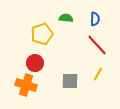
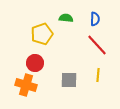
yellow line: moved 1 px down; rotated 24 degrees counterclockwise
gray square: moved 1 px left, 1 px up
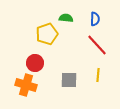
yellow pentagon: moved 5 px right
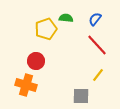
blue semicircle: rotated 144 degrees counterclockwise
yellow pentagon: moved 1 px left, 5 px up
red circle: moved 1 px right, 2 px up
yellow line: rotated 32 degrees clockwise
gray square: moved 12 px right, 16 px down
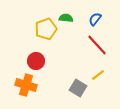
yellow line: rotated 16 degrees clockwise
gray square: moved 3 px left, 8 px up; rotated 30 degrees clockwise
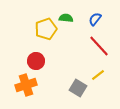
red line: moved 2 px right, 1 px down
orange cross: rotated 35 degrees counterclockwise
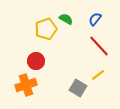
green semicircle: moved 1 px down; rotated 24 degrees clockwise
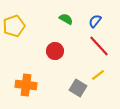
blue semicircle: moved 2 px down
yellow pentagon: moved 32 px left, 3 px up
red circle: moved 19 px right, 10 px up
orange cross: rotated 25 degrees clockwise
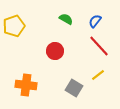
gray square: moved 4 px left
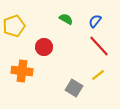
red circle: moved 11 px left, 4 px up
orange cross: moved 4 px left, 14 px up
